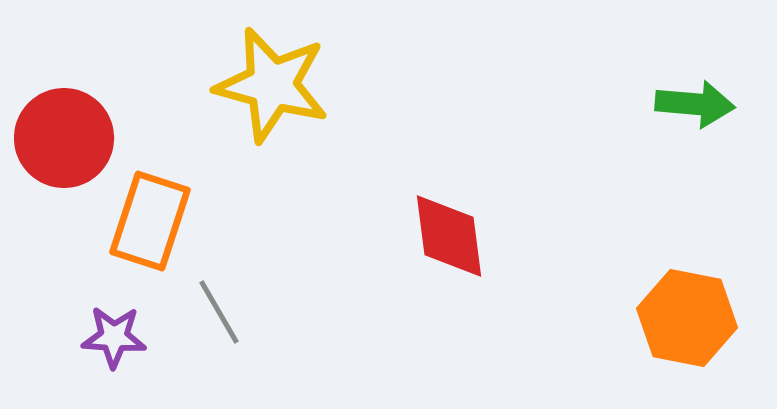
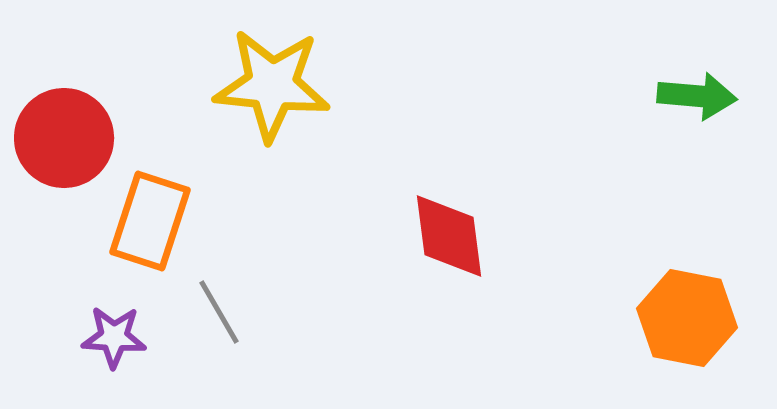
yellow star: rotated 9 degrees counterclockwise
green arrow: moved 2 px right, 8 px up
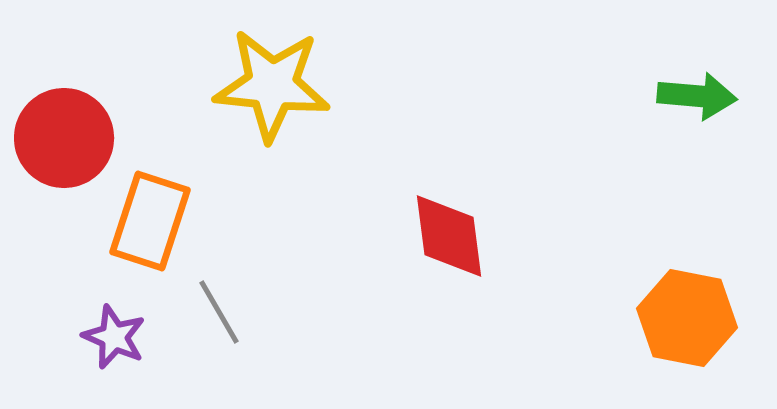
purple star: rotated 20 degrees clockwise
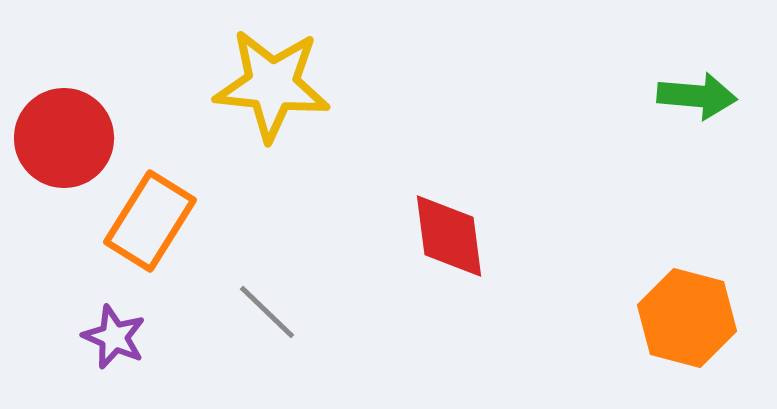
orange rectangle: rotated 14 degrees clockwise
gray line: moved 48 px right; rotated 16 degrees counterclockwise
orange hexagon: rotated 4 degrees clockwise
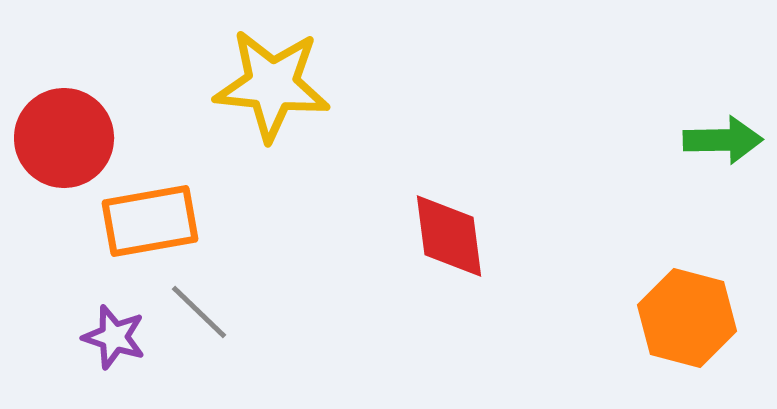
green arrow: moved 26 px right, 44 px down; rotated 6 degrees counterclockwise
orange rectangle: rotated 48 degrees clockwise
gray line: moved 68 px left
purple star: rotated 6 degrees counterclockwise
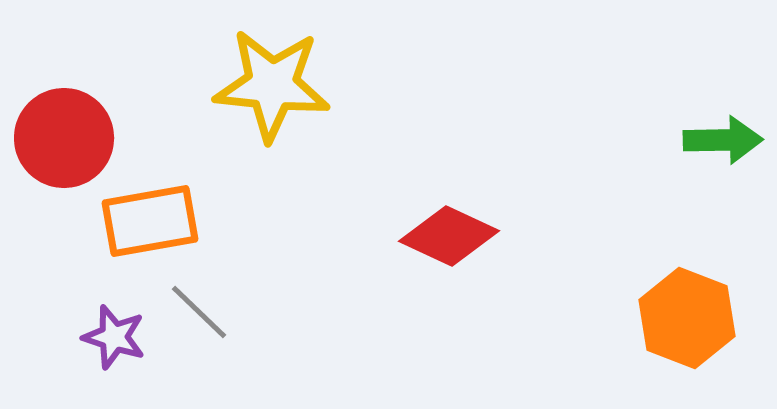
red diamond: rotated 58 degrees counterclockwise
orange hexagon: rotated 6 degrees clockwise
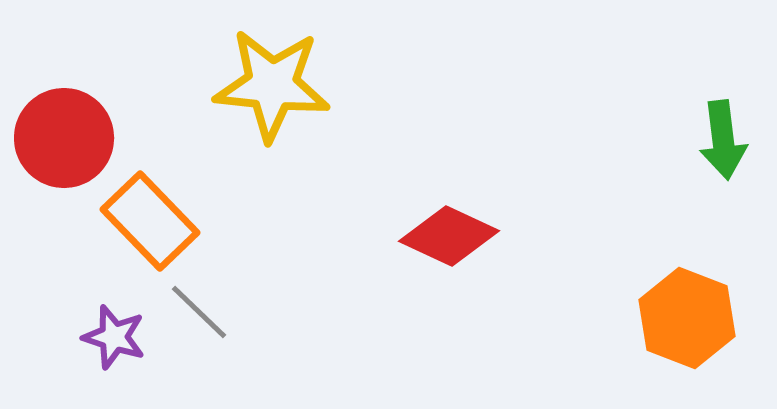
green arrow: rotated 84 degrees clockwise
orange rectangle: rotated 56 degrees clockwise
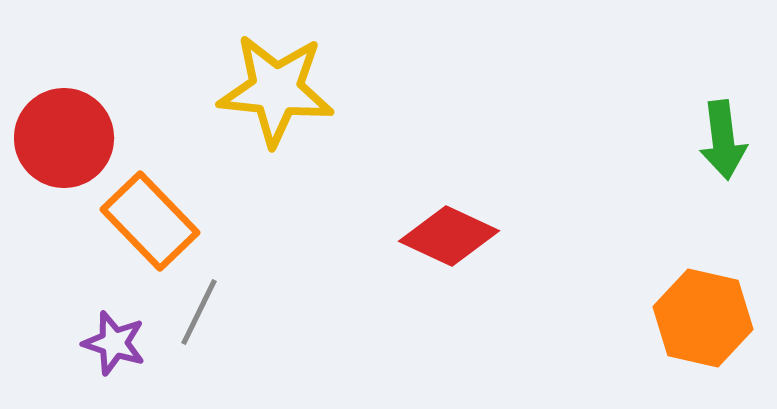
yellow star: moved 4 px right, 5 px down
gray line: rotated 72 degrees clockwise
orange hexagon: moved 16 px right; rotated 8 degrees counterclockwise
purple star: moved 6 px down
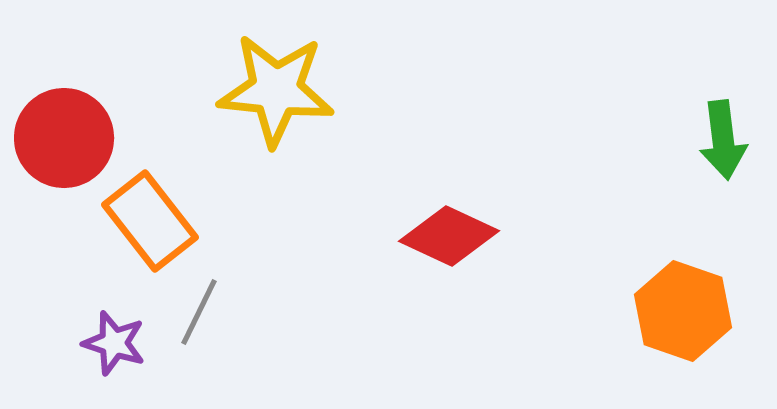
orange rectangle: rotated 6 degrees clockwise
orange hexagon: moved 20 px left, 7 px up; rotated 6 degrees clockwise
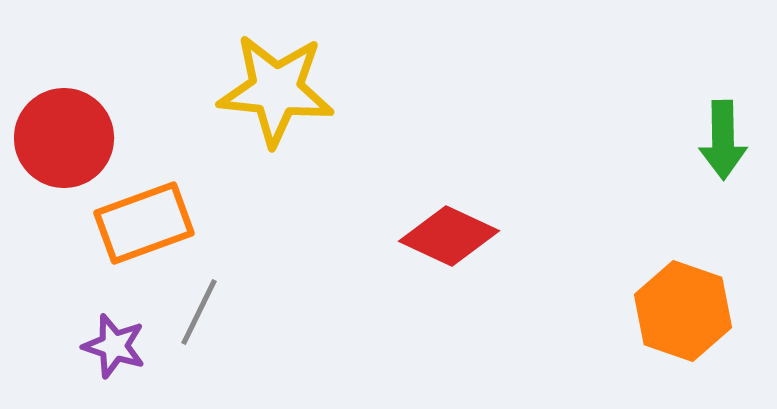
green arrow: rotated 6 degrees clockwise
orange rectangle: moved 6 px left, 2 px down; rotated 72 degrees counterclockwise
purple star: moved 3 px down
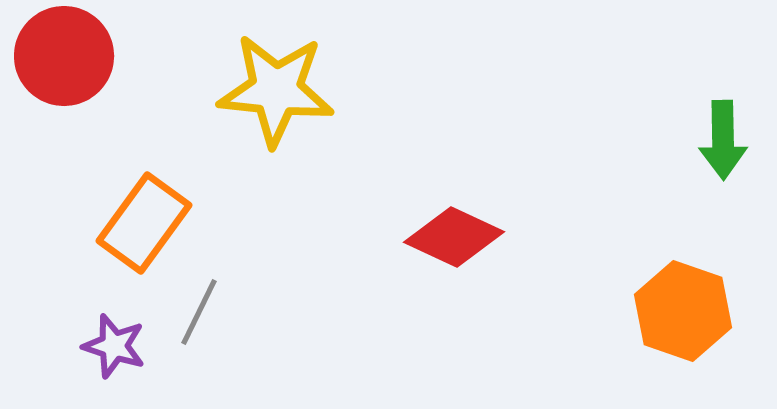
red circle: moved 82 px up
orange rectangle: rotated 34 degrees counterclockwise
red diamond: moved 5 px right, 1 px down
